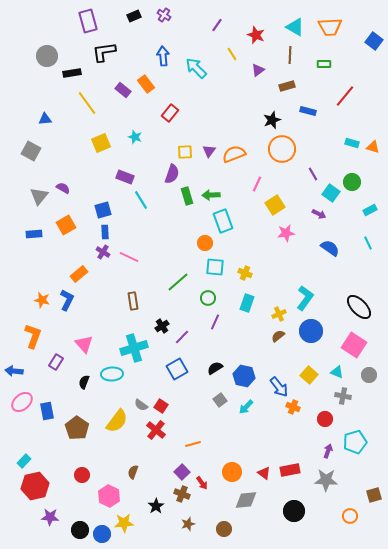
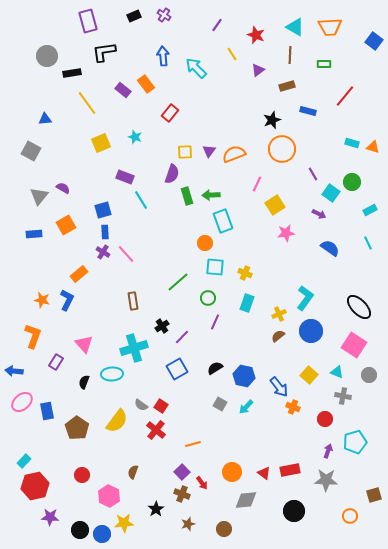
pink line at (129, 257): moved 3 px left, 3 px up; rotated 24 degrees clockwise
gray square at (220, 400): moved 4 px down; rotated 24 degrees counterclockwise
black star at (156, 506): moved 3 px down
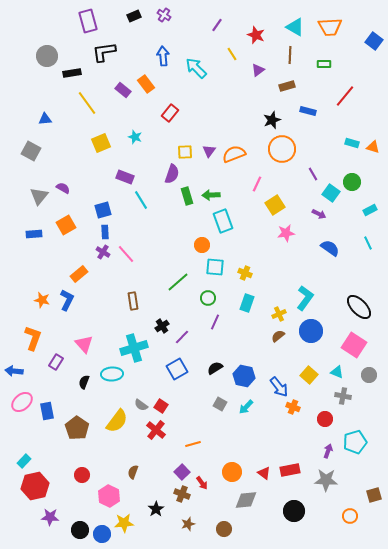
orange circle at (205, 243): moved 3 px left, 2 px down
orange L-shape at (33, 336): moved 2 px down
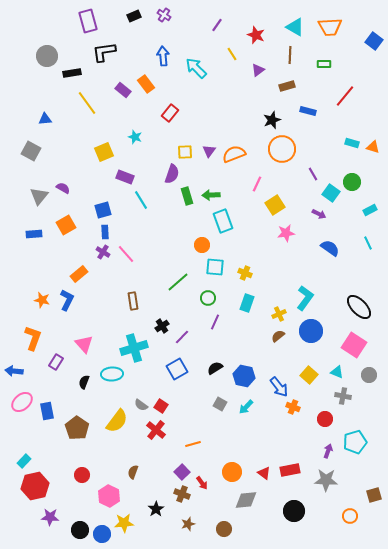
yellow square at (101, 143): moved 3 px right, 9 px down
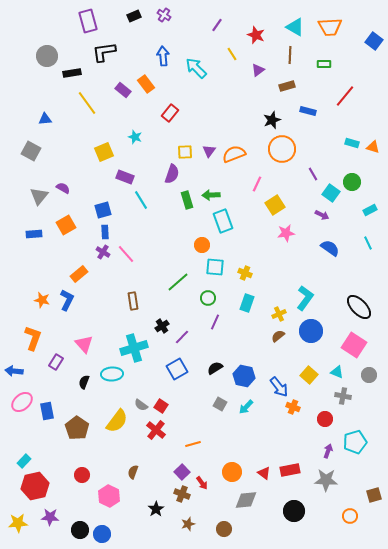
green rectangle at (187, 196): moved 4 px down
purple arrow at (319, 214): moved 3 px right, 1 px down
yellow star at (124, 523): moved 106 px left
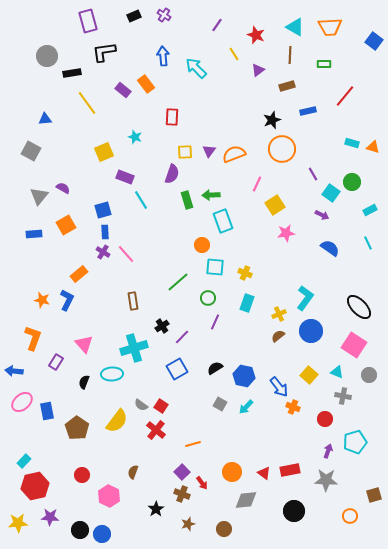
yellow line at (232, 54): moved 2 px right
blue rectangle at (308, 111): rotated 28 degrees counterclockwise
red rectangle at (170, 113): moved 2 px right, 4 px down; rotated 36 degrees counterclockwise
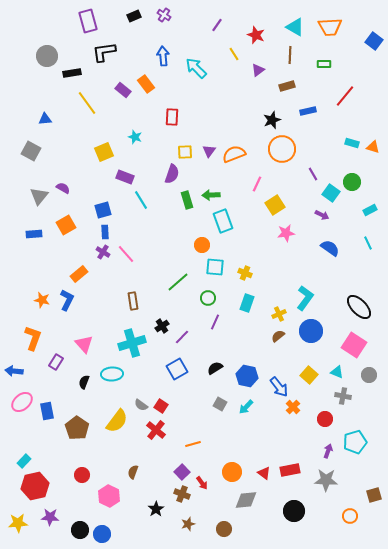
cyan cross at (134, 348): moved 2 px left, 5 px up
blue hexagon at (244, 376): moved 3 px right
orange cross at (293, 407): rotated 24 degrees clockwise
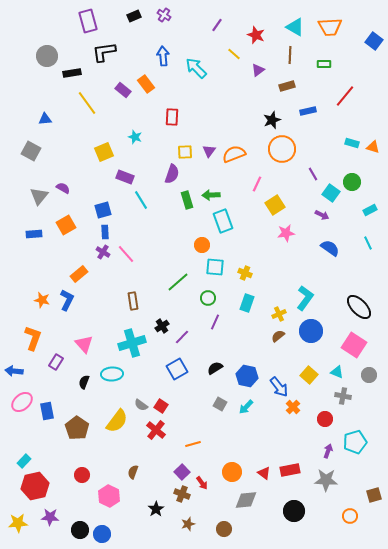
yellow line at (234, 54): rotated 16 degrees counterclockwise
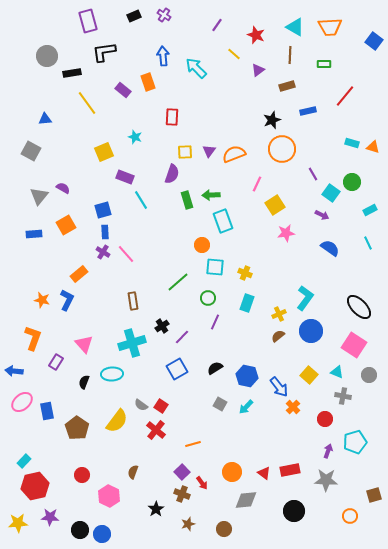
orange rectangle at (146, 84): moved 2 px right, 2 px up; rotated 18 degrees clockwise
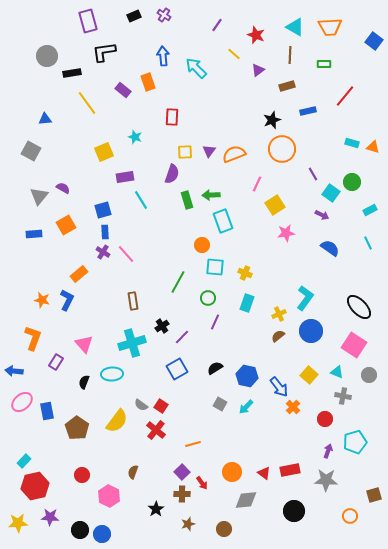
purple rectangle at (125, 177): rotated 30 degrees counterclockwise
green line at (178, 282): rotated 20 degrees counterclockwise
brown cross at (182, 494): rotated 21 degrees counterclockwise
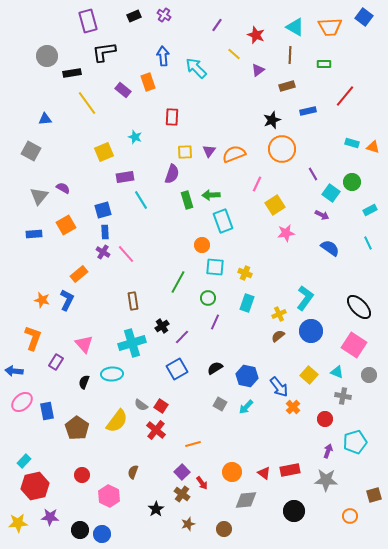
blue square at (374, 41): moved 10 px left, 24 px up
brown cross at (182, 494): rotated 35 degrees clockwise
